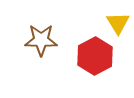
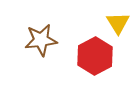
brown star: rotated 8 degrees counterclockwise
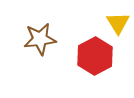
brown star: moved 1 px left, 1 px up
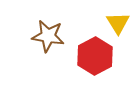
brown star: moved 8 px right, 3 px up; rotated 16 degrees clockwise
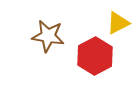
yellow triangle: rotated 35 degrees clockwise
